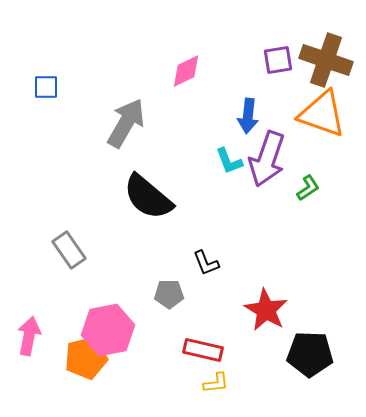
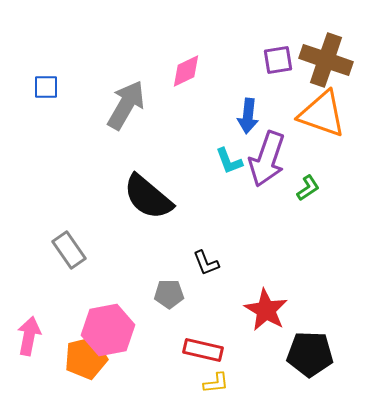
gray arrow: moved 18 px up
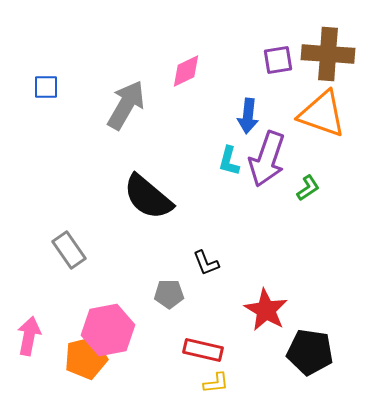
brown cross: moved 2 px right, 6 px up; rotated 15 degrees counterclockwise
cyan L-shape: rotated 36 degrees clockwise
black pentagon: moved 2 px up; rotated 6 degrees clockwise
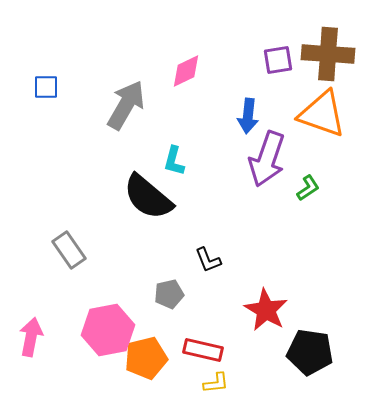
cyan L-shape: moved 55 px left
black L-shape: moved 2 px right, 3 px up
gray pentagon: rotated 12 degrees counterclockwise
pink arrow: moved 2 px right, 1 px down
orange pentagon: moved 60 px right
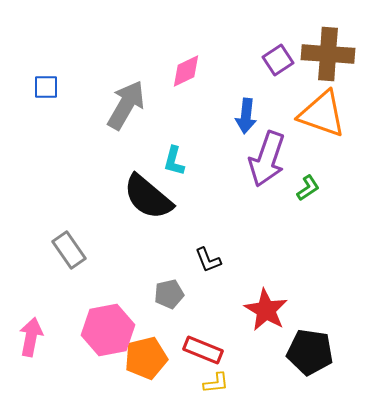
purple square: rotated 24 degrees counterclockwise
blue arrow: moved 2 px left
red rectangle: rotated 9 degrees clockwise
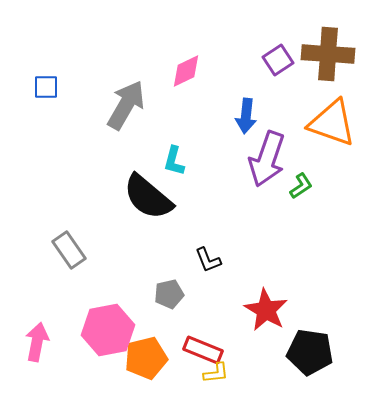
orange triangle: moved 10 px right, 9 px down
green L-shape: moved 7 px left, 2 px up
pink arrow: moved 6 px right, 5 px down
yellow L-shape: moved 10 px up
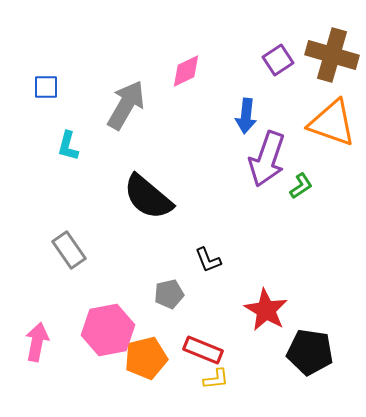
brown cross: moved 4 px right, 1 px down; rotated 12 degrees clockwise
cyan L-shape: moved 106 px left, 15 px up
yellow L-shape: moved 6 px down
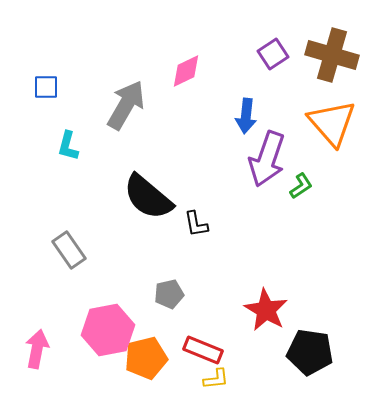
purple square: moved 5 px left, 6 px up
orange triangle: rotated 30 degrees clockwise
black L-shape: moved 12 px left, 36 px up; rotated 12 degrees clockwise
pink arrow: moved 7 px down
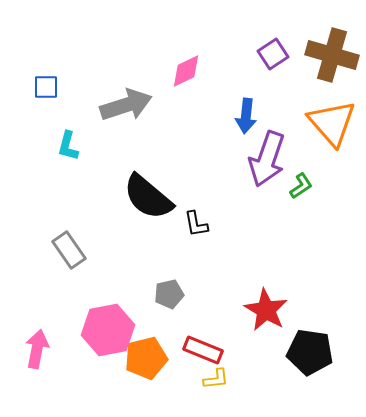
gray arrow: rotated 42 degrees clockwise
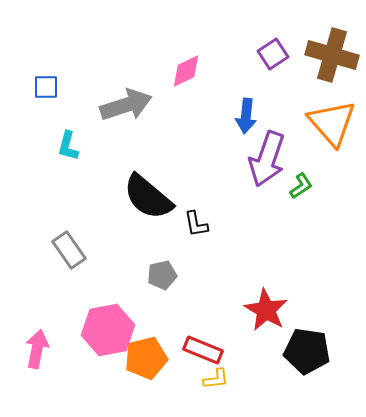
gray pentagon: moved 7 px left, 19 px up
black pentagon: moved 3 px left, 1 px up
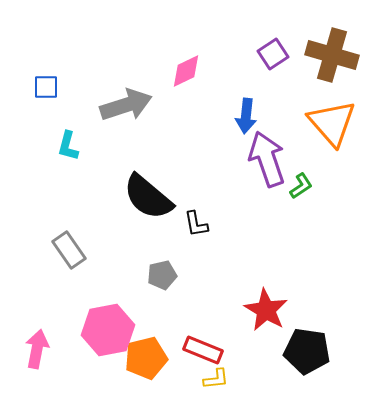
purple arrow: rotated 142 degrees clockwise
